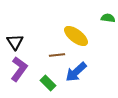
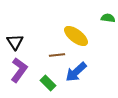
purple L-shape: moved 1 px down
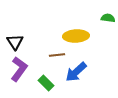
yellow ellipse: rotated 40 degrees counterclockwise
purple L-shape: moved 1 px up
green rectangle: moved 2 px left
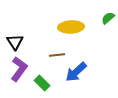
green semicircle: rotated 48 degrees counterclockwise
yellow ellipse: moved 5 px left, 9 px up
green rectangle: moved 4 px left
